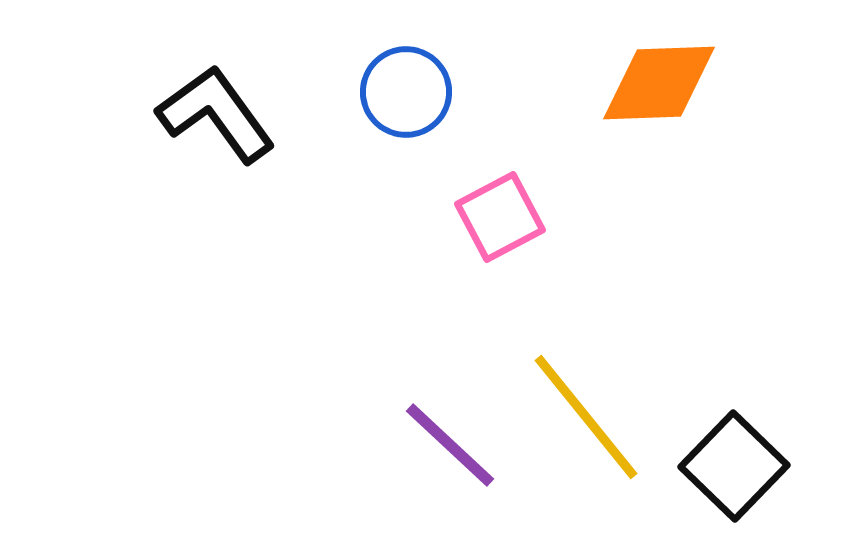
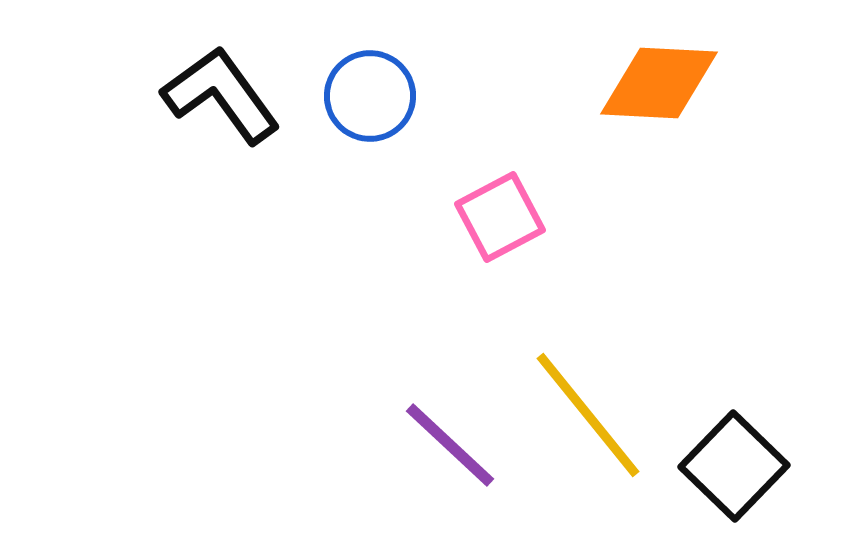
orange diamond: rotated 5 degrees clockwise
blue circle: moved 36 px left, 4 px down
black L-shape: moved 5 px right, 19 px up
yellow line: moved 2 px right, 2 px up
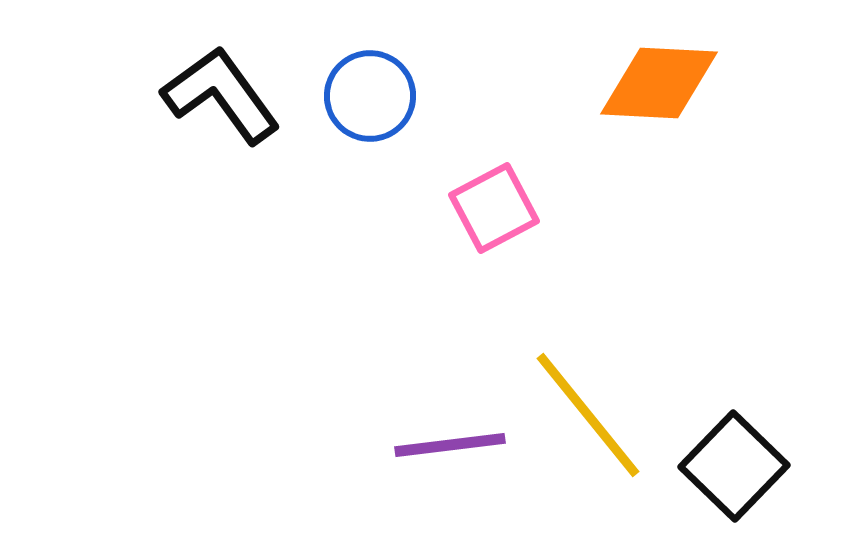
pink square: moved 6 px left, 9 px up
purple line: rotated 50 degrees counterclockwise
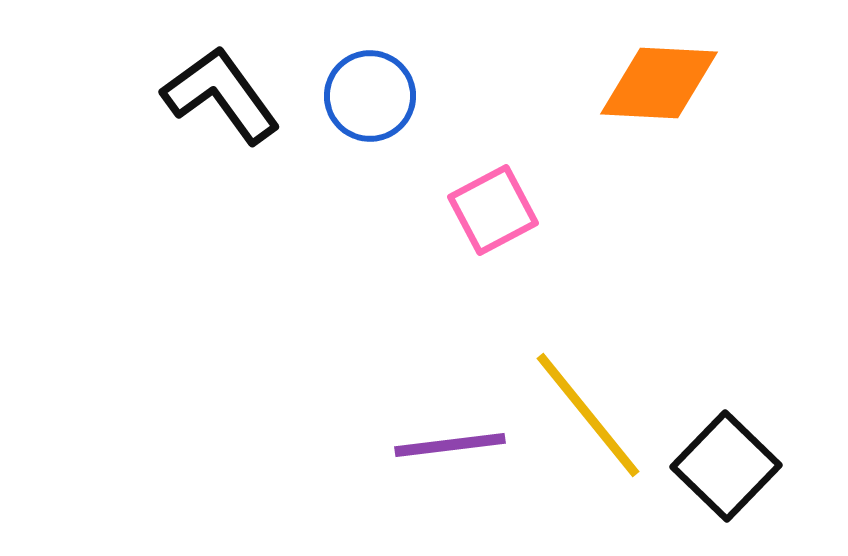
pink square: moved 1 px left, 2 px down
black square: moved 8 px left
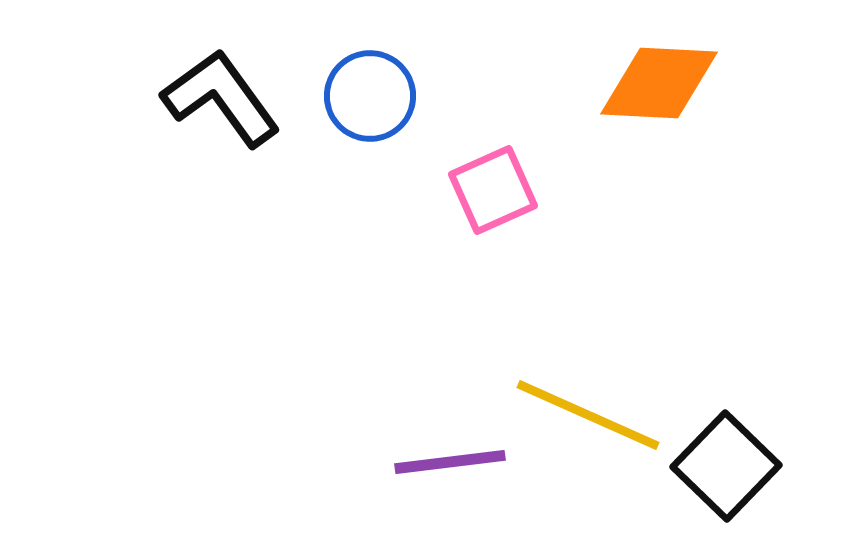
black L-shape: moved 3 px down
pink square: moved 20 px up; rotated 4 degrees clockwise
yellow line: rotated 27 degrees counterclockwise
purple line: moved 17 px down
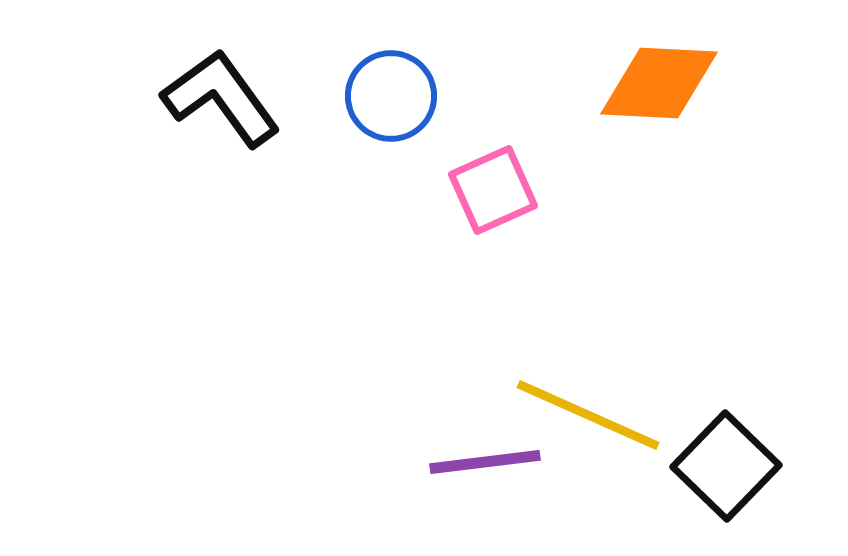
blue circle: moved 21 px right
purple line: moved 35 px right
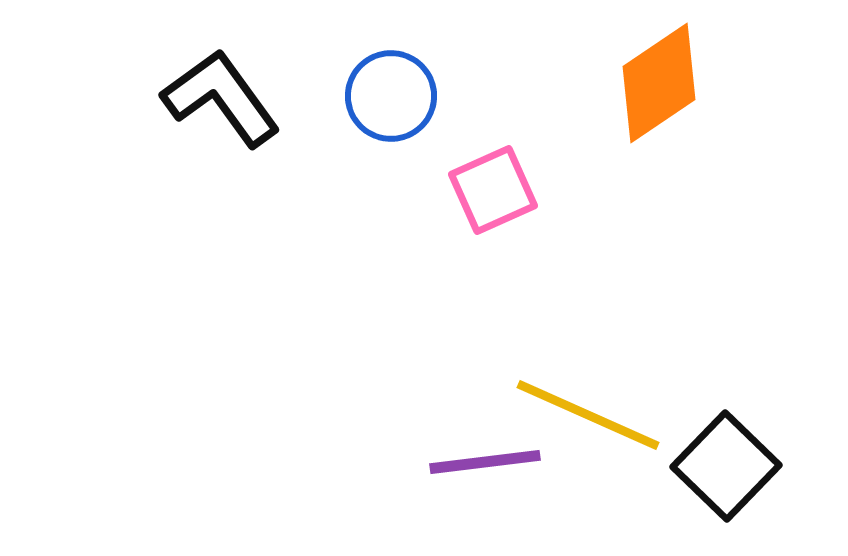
orange diamond: rotated 37 degrees counterclockwise
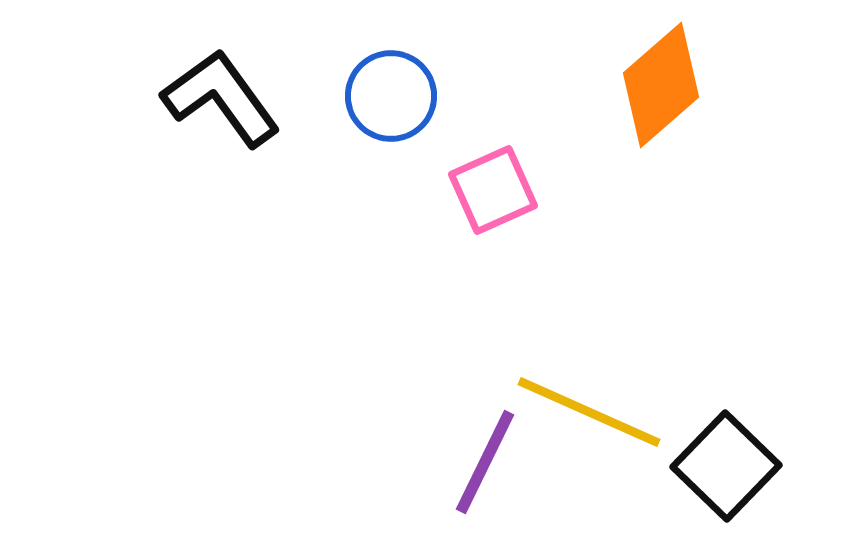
orange diamond: moved 2 px right, 2 px down; rotated 7 degrees counterclockwise
yellow line: moved 1 px right, 3 px up
purple line: rotated 57 degrees counterclockwise
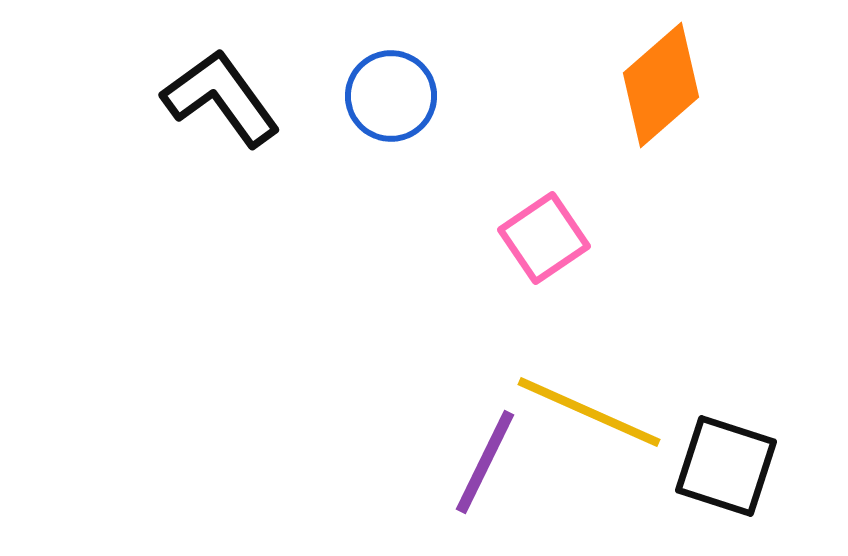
pink square: moved 51 px right, 48 px down; rotated 10 degrees counterclockwise
black square: rotated 26 degrees counterclockwise
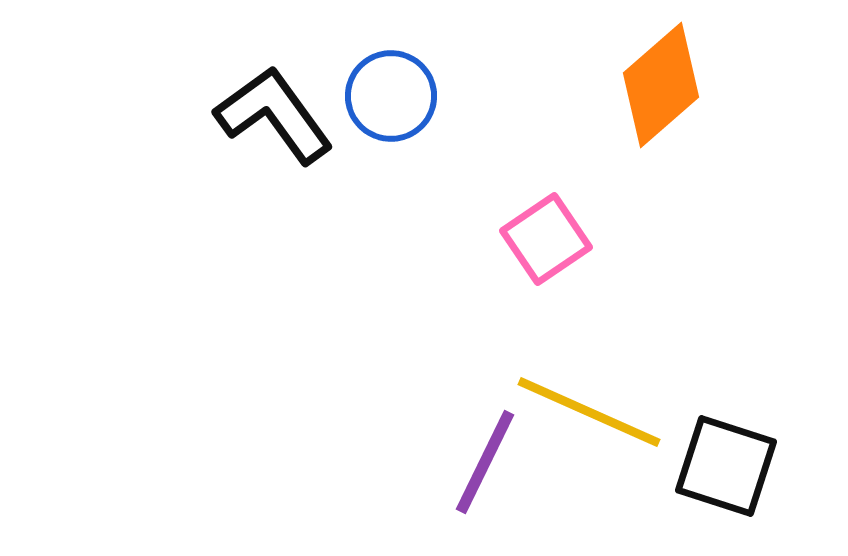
black L-shape: moved 53 px right, 17 px down
pink square: moved 2 px right, 1 px down
